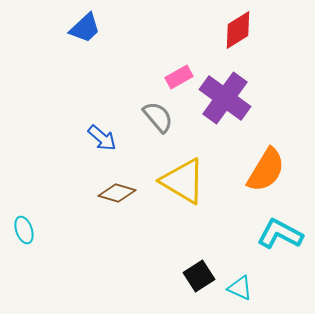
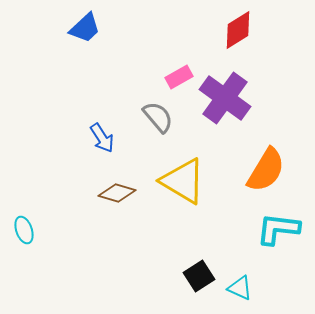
blue arrow: rotated 16 degrees clockwise
cyan L-shape: moved 2 px left, 5 px up; rotated 21 degrees counterclockwise
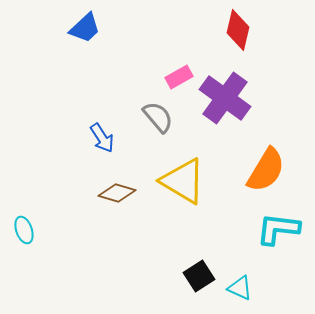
red diamond: rotated 45 degrees counterclockwise
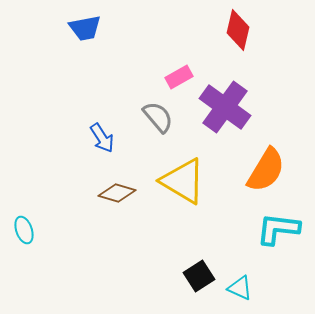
blue trapezoid: rotated 32 degrees clockwise
purple cross: moved 9 px down
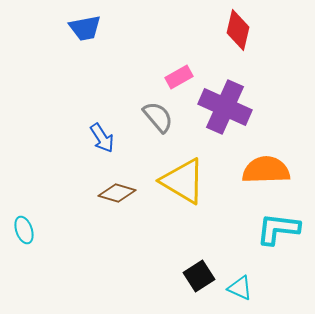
purple cross: rotated 12 degrees counterclockwise
orange semicircle: rotated 123 degrees counterclockwise
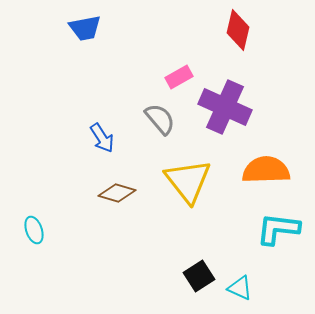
gray semicircle: moved 2 px right, 2 px down
yellow triangle: moved 5 px right; rotated 21 degrees clockwise
cyan ellipse: moved 10 px right
